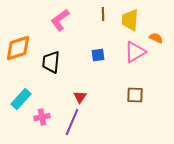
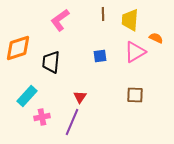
blue square: moved 2 px right, 1 px down
cyan rectangle: moved 6 px right, 3 px up
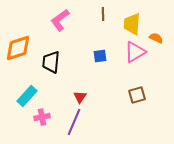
yellow trapezoid: moved 2 px right, 4 px down
brown square: moved 2 px right; rotated 18 degrees counterclockwise
purple line: moved 2 px right
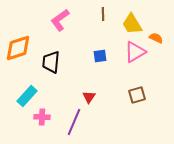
yellow trapezoid: rotated 35 degrees counterclockwise
red triangle: moved 9 px right
pink cross: rotated 14 degrees clockwise
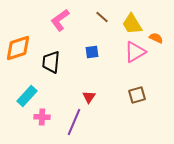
brown line: moved 1 px left, 3 px down; rotated 48 degrees counterclockwise
blue square: moved 8 px left, 4 px up
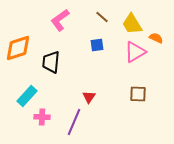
blue square: moved 5 px right, 7 px up
brown square: moved 1 px right, 1 px up; rotated 18 degrees clockwise
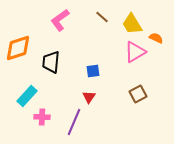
blue square: moved 4 px left, 26 px down
brown square: rotated 30 degrees counterclockwise
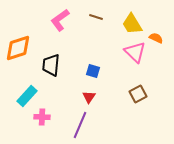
brown line: moved 6 px left; rotated 24 degrees counterclockwise
pink triangle: rotated 45 degrees counterclockwise
black trapezoid: moved 3 px down
blue square: rotated 24 degrees clockwise
purple line: moved 6 px right, 3 px down
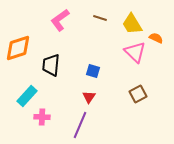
brown line: moved 4 px right, 1 px down
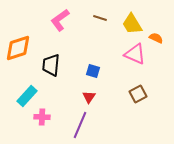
pink triangle: moved 2 px down; rotated 20 degrees counterclockwise
